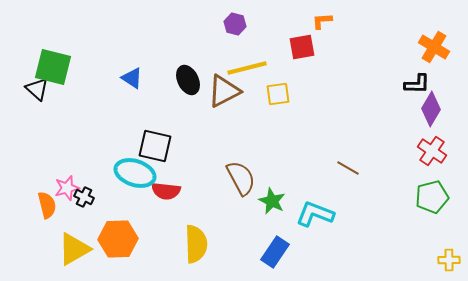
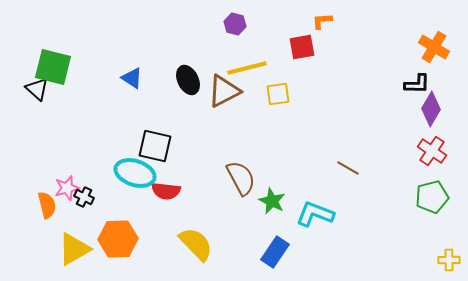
yellow semicircle: rotated 42 degrees counterclockwise
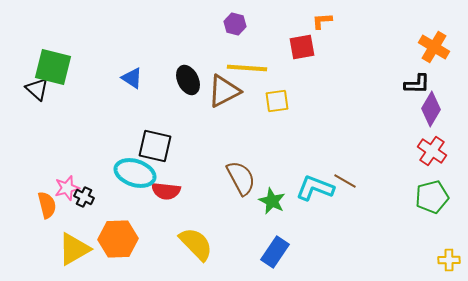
yellow line: rotated 18 degrees clockwise
yellow square: moved 1 px left, 7 px down
brown line: moved 3 px left, 13 px down
cyan L-shape: moved 26 px up
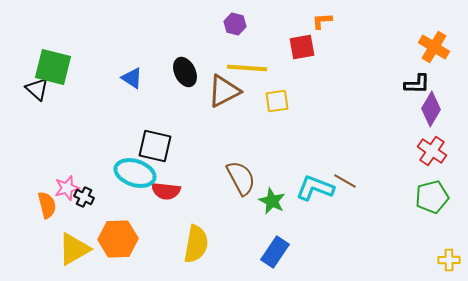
black ellipse: moved 3 px left, 8 px up
yellow semicircle: rotated 54 degrees clockwise
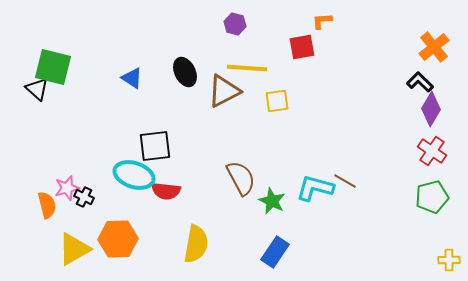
orange cross: rotated 20 degrees clockwise
black L-shape: moved 3 px right, 2 px up; rotated 136 degrees counterclockwise
black square: rotated 20 degrees counterclockwise
cyan ellipse: moved 1 px left, 2 px down
cyan L-shape: rotated 6 degrees counterclockwise
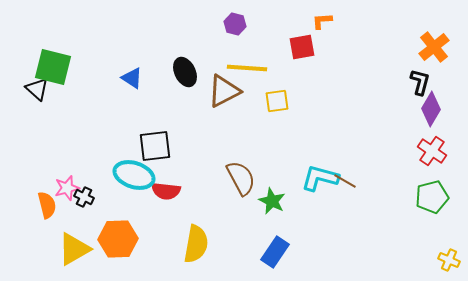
black L-shape: rotated 60 degrees clockwise
cyan L-shape: moved 5 px right, 10 px up
yellow cross: rotated 25 degrees clockwise
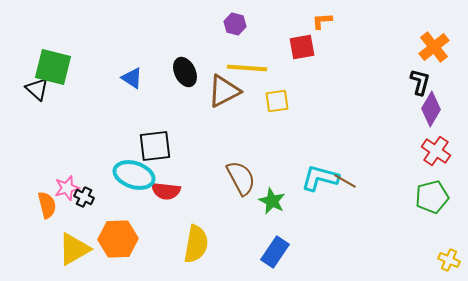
red cross: moved 4 px right
